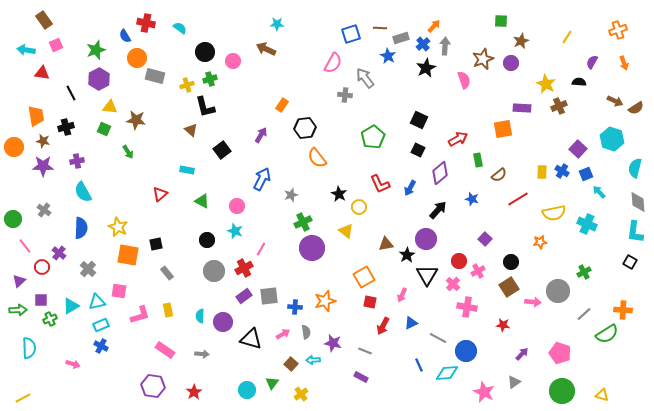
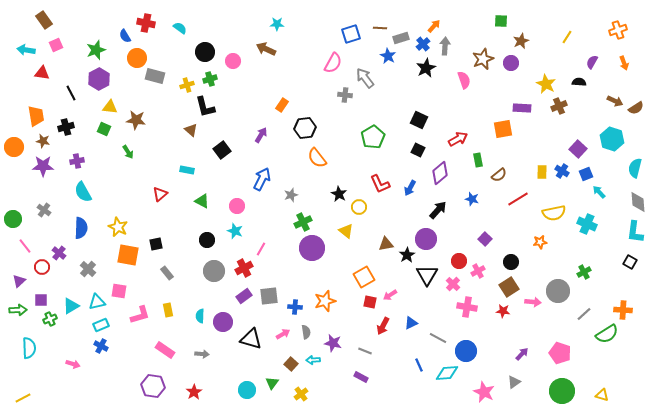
pink arrow at (402, 295): moved 12 px left; rotated 32 degrees clockwise
red star at (503, 325): moved 14 px up
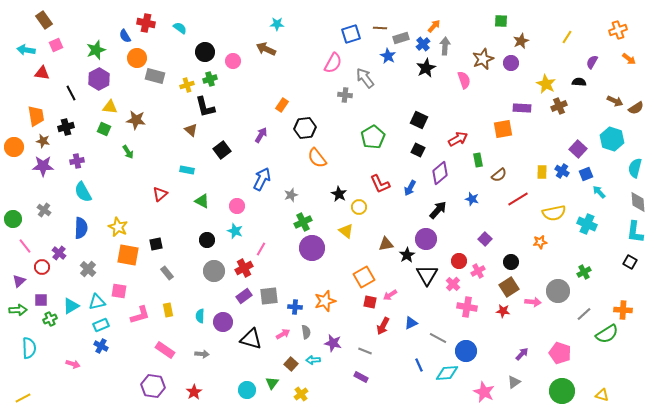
orange arrow at (624, 63): moved 5 px right, 4 px up; rotated 32 degrees counterclockwise
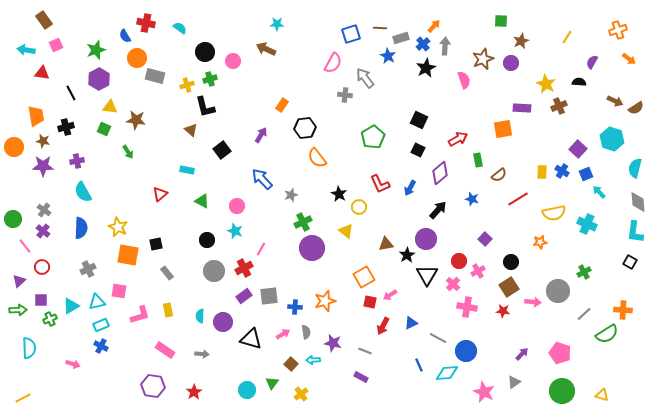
blue arrow at (262, 179): rotated 70 degrees counterclockwise
purple cross at (59, 253): moved 16 px left, 22 px up
gray cross at (88, 269): rotated 21 degrees clockwise
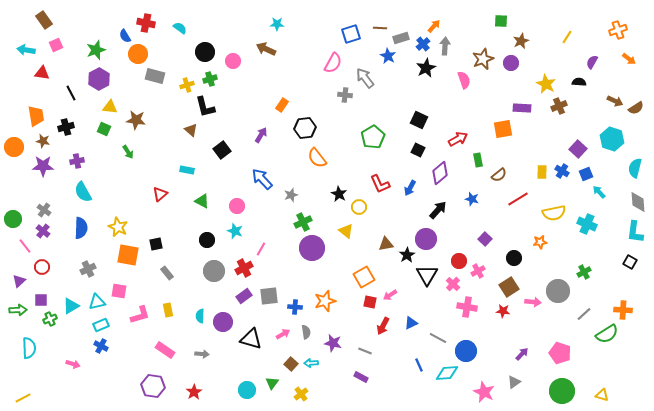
orange circle at (137, 58): moved 1 px right, 4 px up
black circle at (511, 262): moved 3 px right, 4 px up
cyan arrow at (313, 360): moved 2 px left, 3 px down
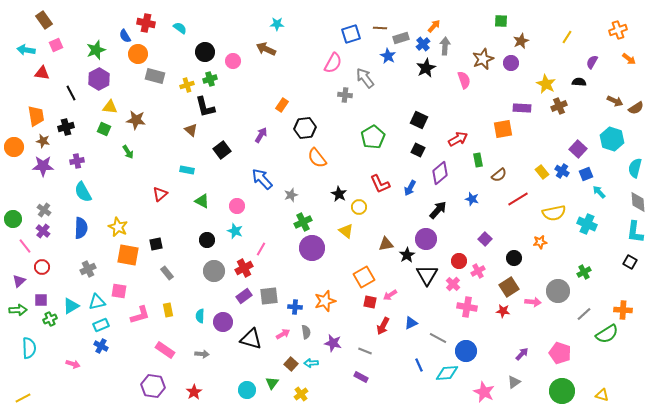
yellow rectangle at (542, 172): rotated 40 degrees counterclockwise
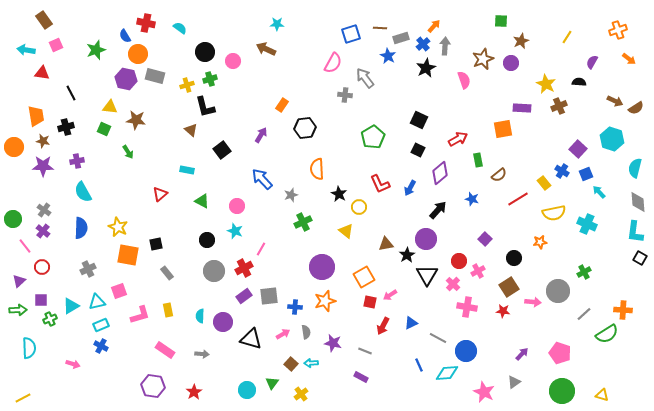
purple hexagon at (99, 79): moved 27 px right; rotated 20 degrees counterclockwise
orange semicircle at (317, 158): moved 11 px down; rotated 35 degrees clockwise
yellow rectangle at (542, 172): moved 2 px right, 11 px down
purple circle at (312, 248): moved 10 px right, 19 px down
black square at (630, 262): moved 10 px right, 4 px up
pink square at (119, 291): rotated 28 degrees counterclockwise
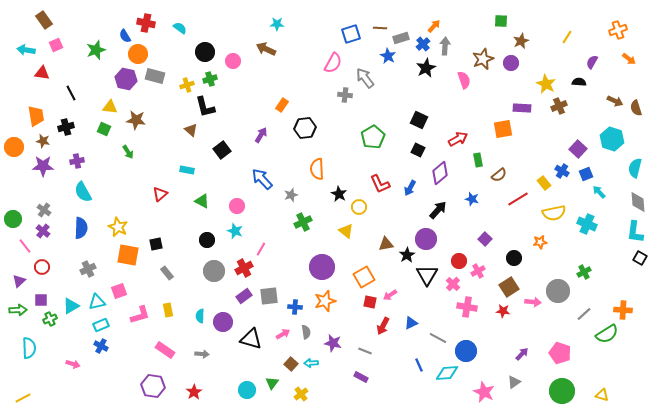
brown semicircle at (636, 108): rotated 105 degrees clockwise
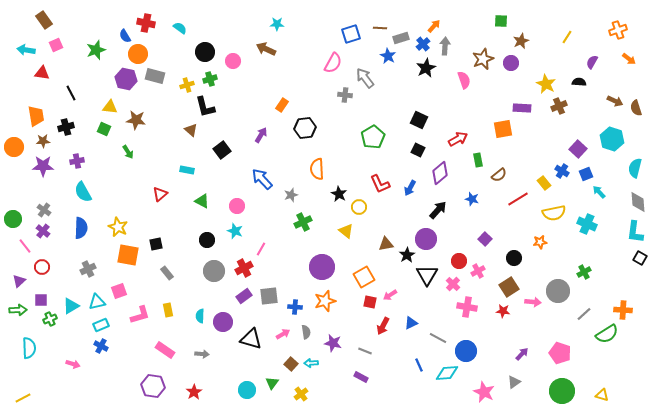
brown star at (43, 141): rotated 16 degrees counterclockwise
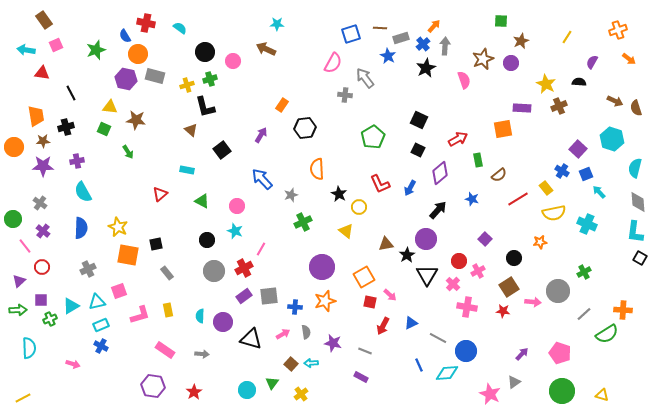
yellow rectangle at (544, 183): moved 2 px right, 5 px down
gray cross at (44, 210): moved 4 px left, 7 px up
pink arrow at (390, 295): rotated 104 degrees counterclockwise
pink star at (484, 392): moved 6 px right, 2 px down
